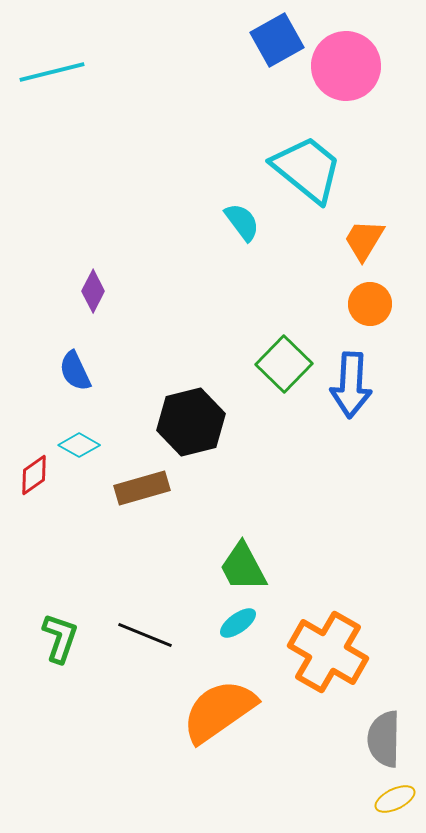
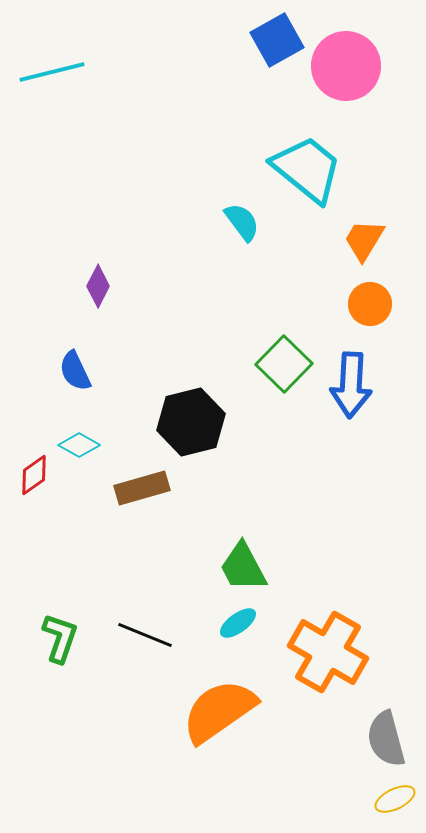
purple diamond: moved 5 px right, 5 px up
gray semicircle: moved 2 px right; rotated 16 degrees counterclockwise
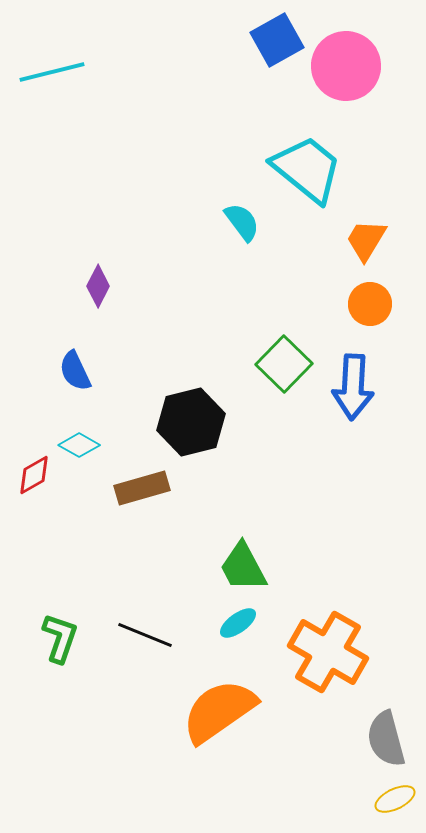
orange trapezoid: moved 2 px right
blue arrow: moved 2 px right, 2 px down
red diamond: rotated 6 degrees clockwise
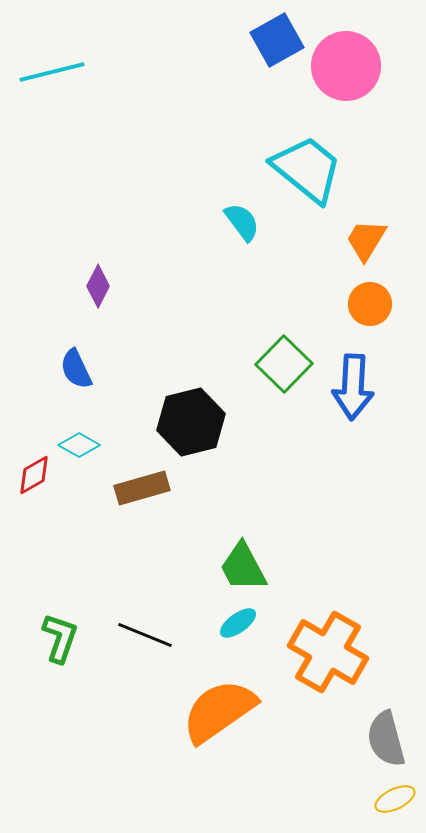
blue semicircle: moved 1 px right, 2 px up
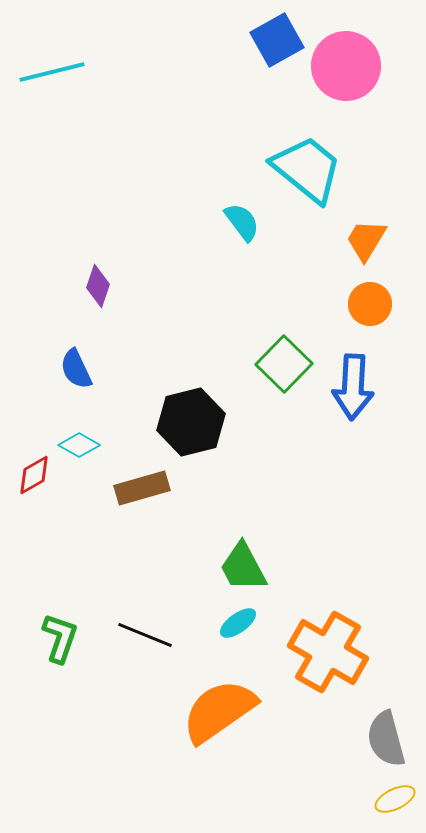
purple diamond: rotated 9 degrees counterclockwise
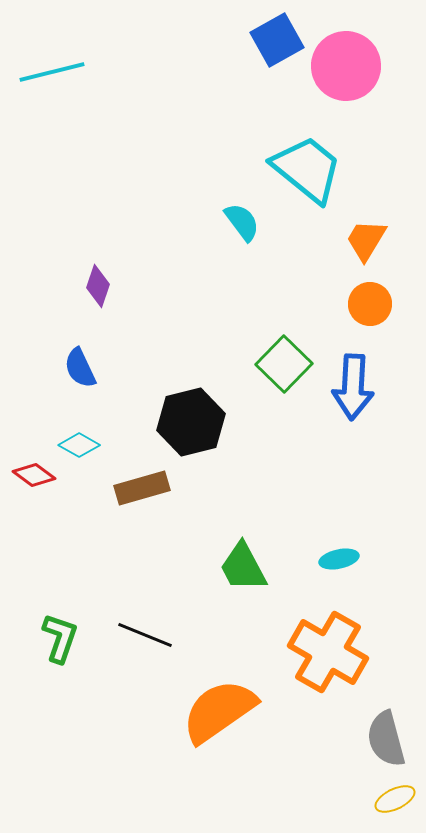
blue semicircle: moved 4 px right, 1 px up
red diamond: rotated 66 degrees clockwise
cyan ellipse: moved 101 px right, 64 px up; rotated 24 degrees clockwise
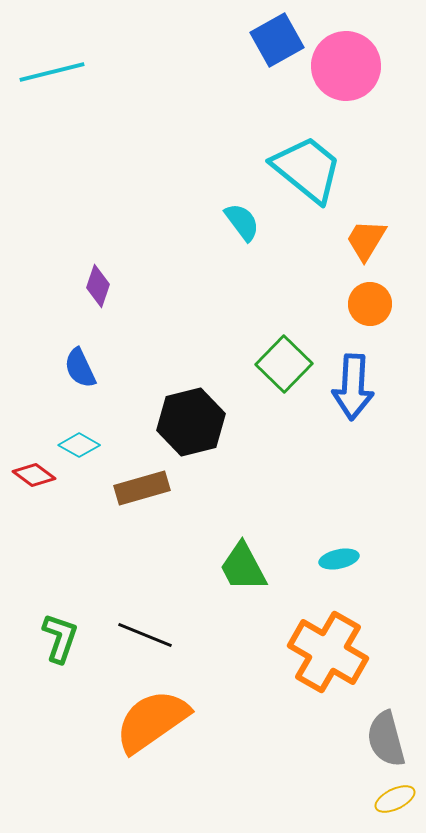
orange semicircle: moved 67 px left, 10 px down
